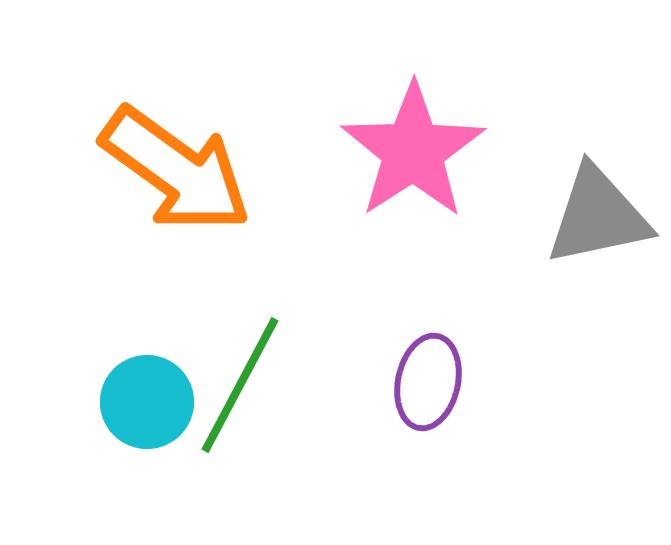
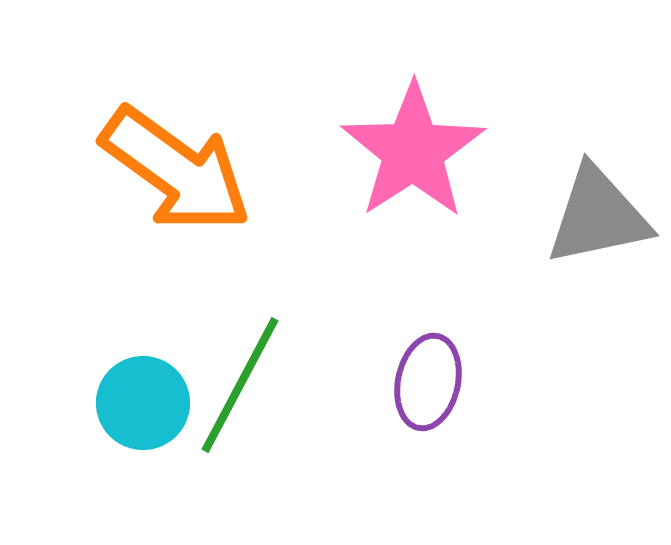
cyan circle: moved 4 px left, 1 px down
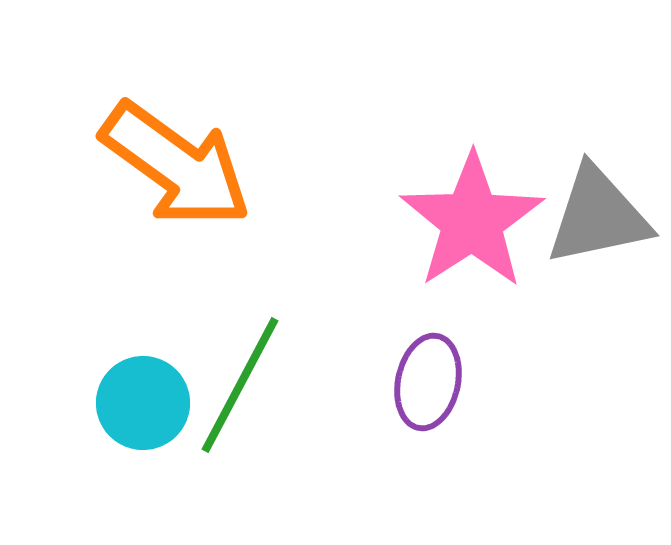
pink star: moved 59 px right, 70 px down
orange arrow: moved 5 px up
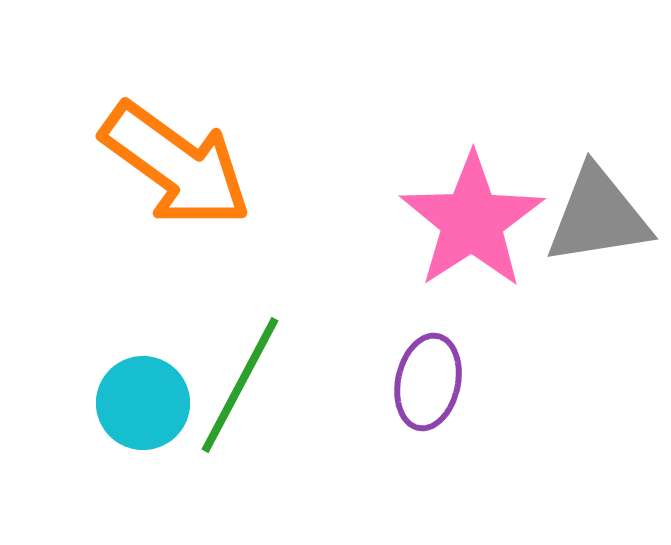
gray triangle: rotated 3 degrees clockwise
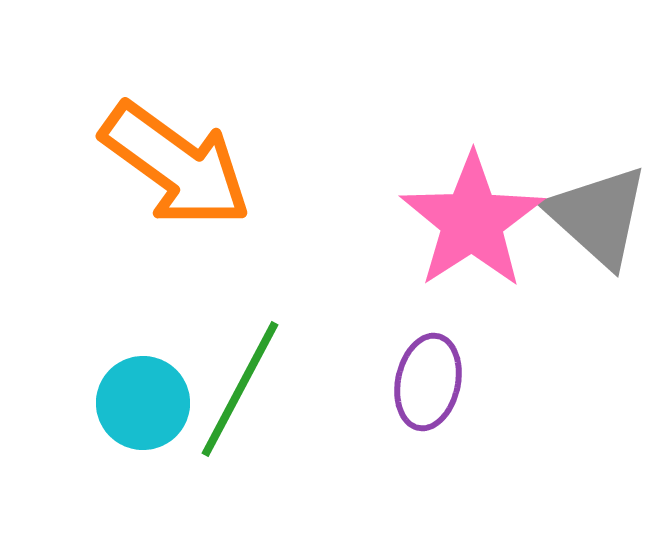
gray triangle: rotated 51 degrees clockwise
green line: moved 4 px down
